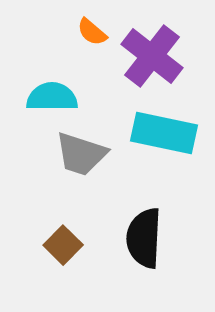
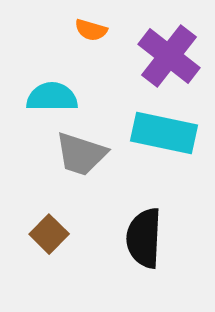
orange semicircle: moved 1 px left, 2 px up; rotated 24 degrees counterclockwise
purple cross: moved 17 px right
brown square: moved 14 px left, 11 px up
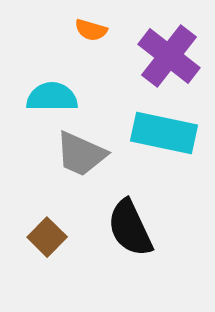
gray trapezoid: rotated 6 degrees clockwise
brown square: moved 2 px left, 3 px down
black semicircle: moved 14 px left, 10 px up; rotated 28 degrees counterclockwise
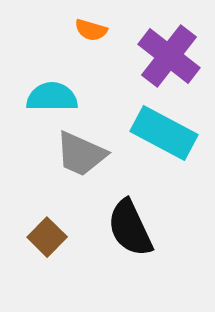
cyan rectangle: rotated 16 degrees clockwise
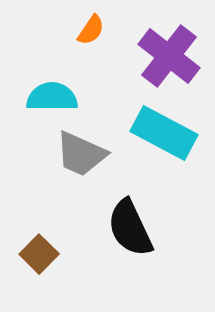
orange semicircle: rotated 72 degrees counterclockwise
brown square: moved 8 px left, 17 px down
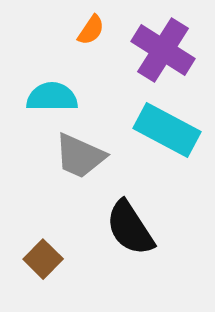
purple cross: moved 6 px left, 6 px up; rotated 6 degrees counterclockwise
cyan rectangle: moved 3 px right, 3 px up
gray trapezoid: moved 1 px left, 2 px down
black semicircle: rotated 8 degrees counterclockwise
brown square: moved 4 px right, 5 px down
